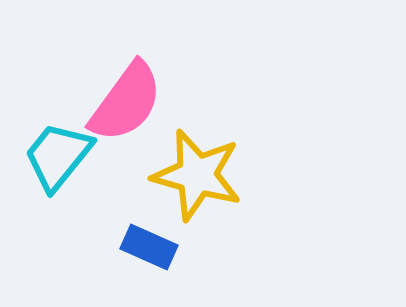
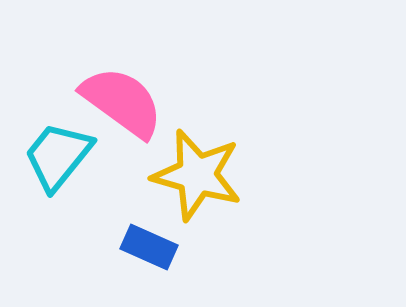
pink semicircle: moved 4 px left; rotated 90 degrees counterclockwise
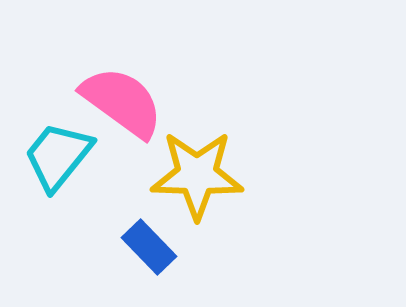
yellow star: rotated 14 degrees counterclockwise
blue rectangle: rotated 22 degrees clockwise
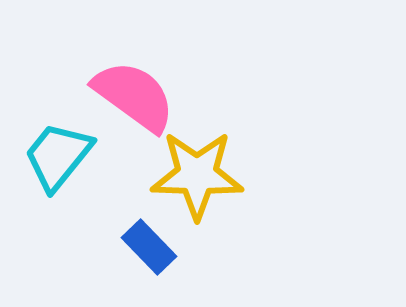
pink semicircle: moved 12 px right, 6 px up
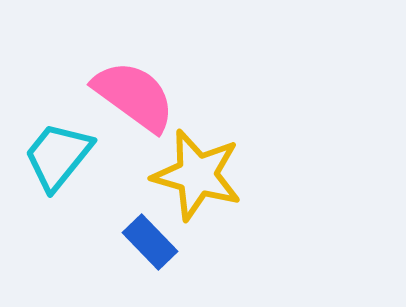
yellow star: rotated 14 degrees clockwise
blue rectangle: moved 1 px right, 5 px up
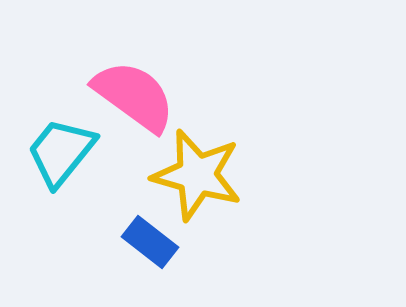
cyan trapezoid: moved 3 px right, 4 px up
blue rectangle: rotated 8 degrees counterclockwise
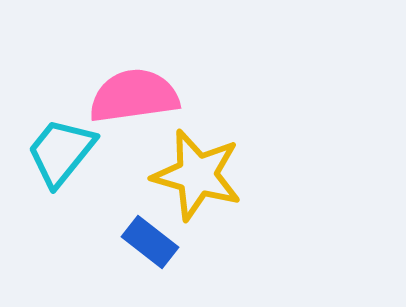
pink semicircle: rotated 44 degrees counterclockwise
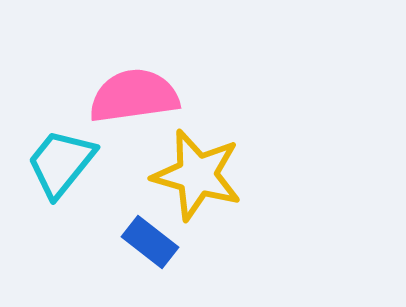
cyan trapezoid: moved 11 px down
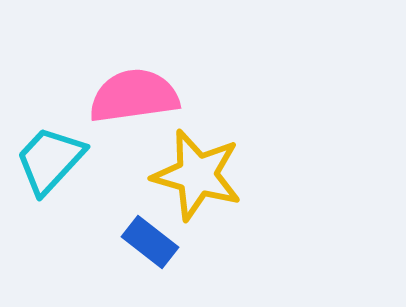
cyan trapezoid: moved 11 px left, 3 px up; rotated 4 degrees clockwise
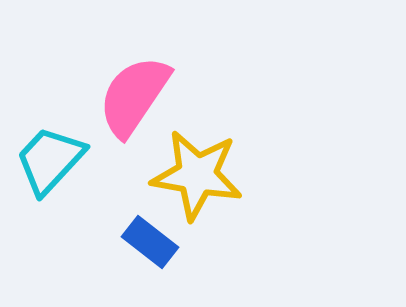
pink semicircle: rotated 48 degrees counterclockwise
yellow star: rotated 6 degrees counterclockwise
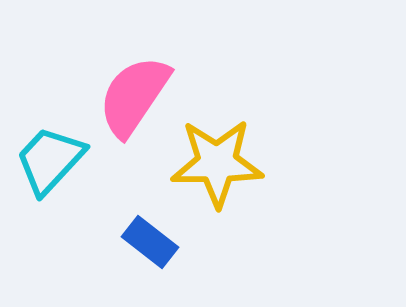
yellow star: moved 20 px right, 12 px up; rotated 10 degrees counterclockwise
